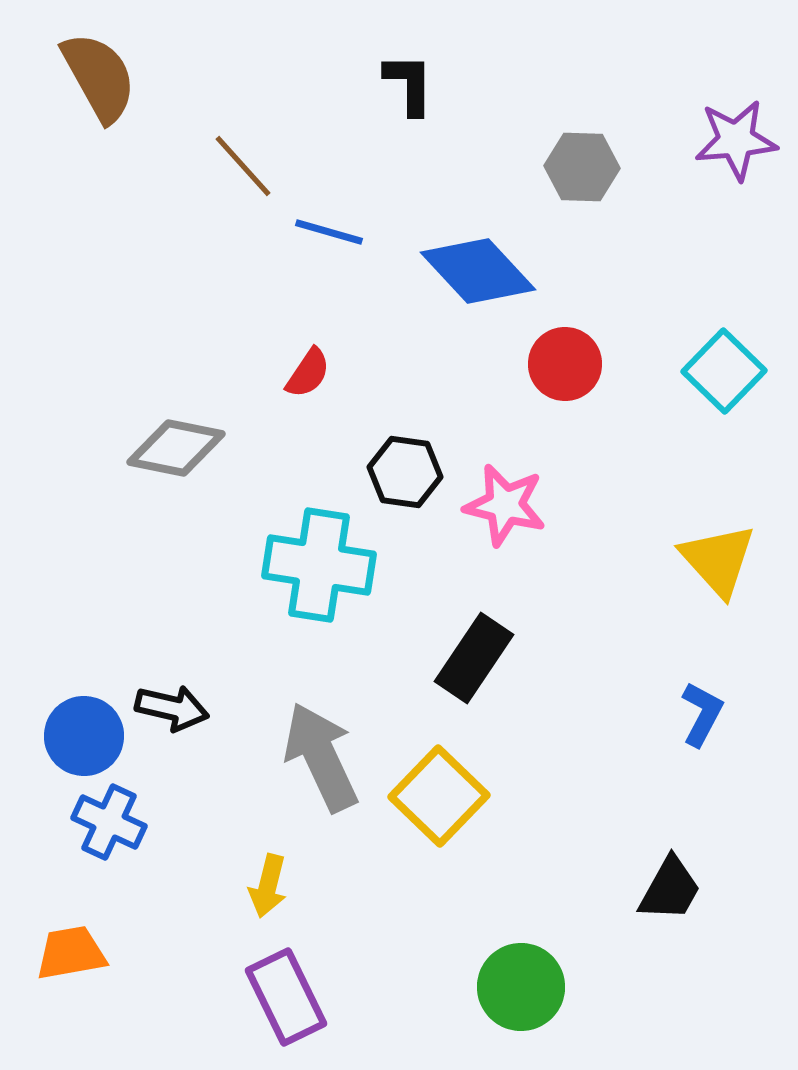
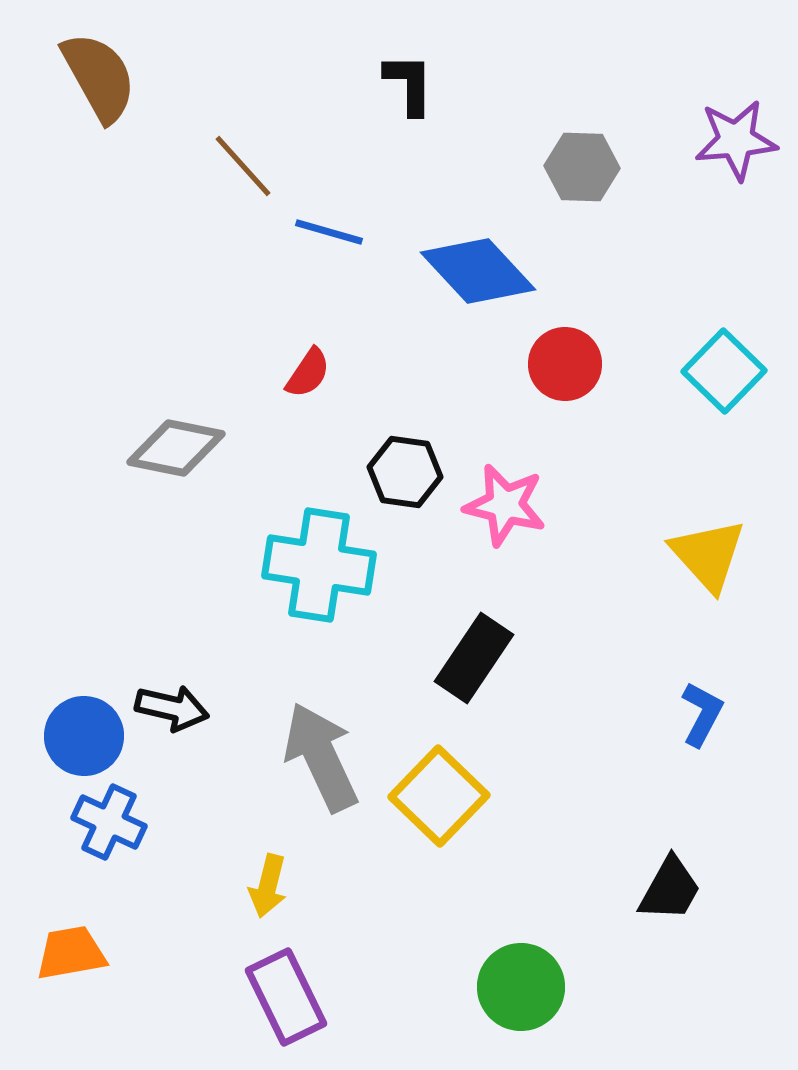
yellow triangle: moved 10 px left, 5 px up
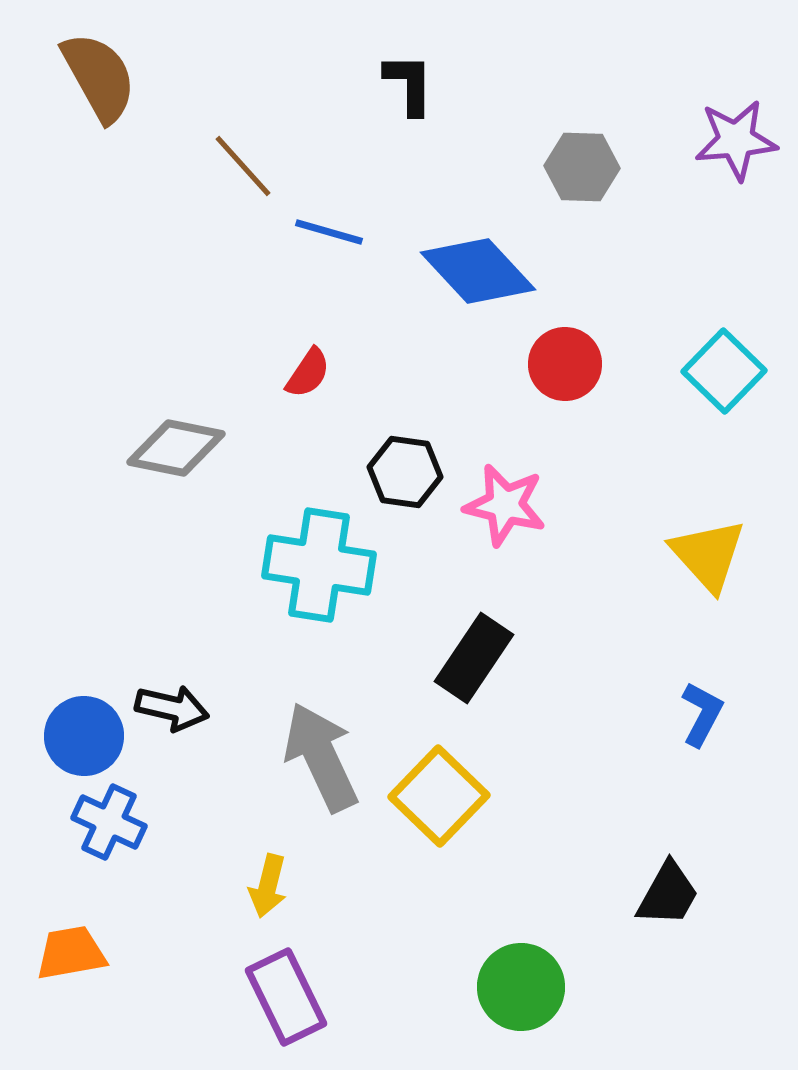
black trapezoid: moved 2 px left, 5 px down
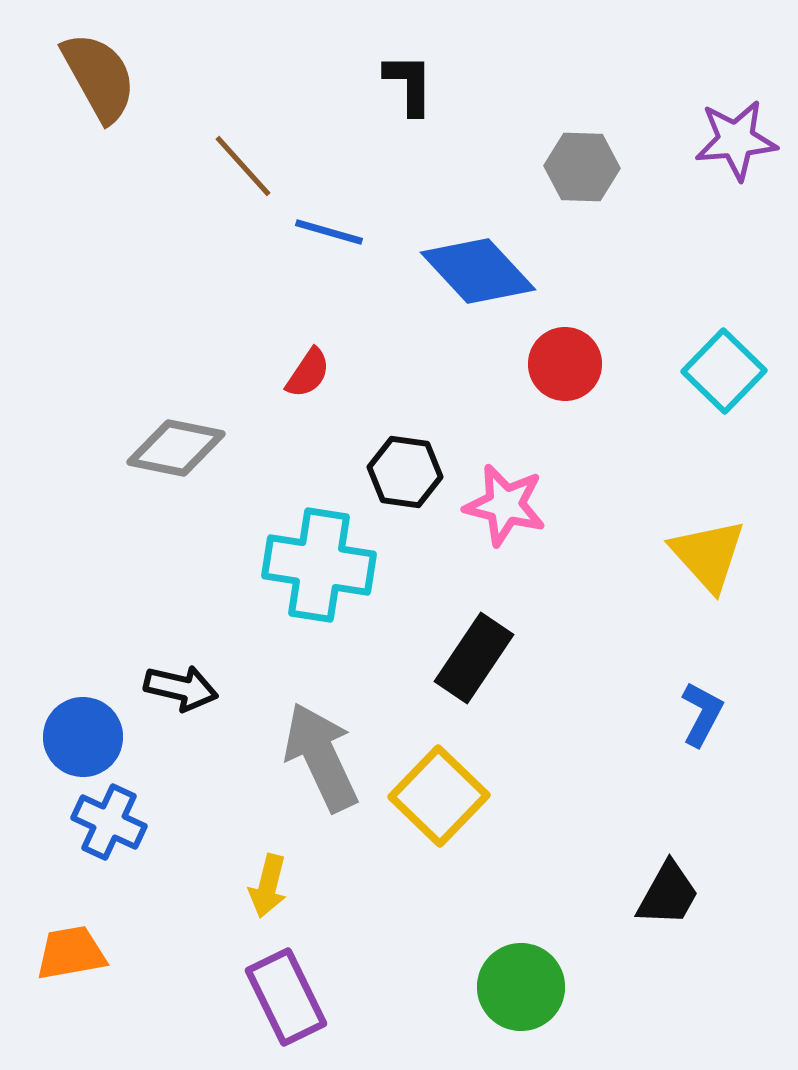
black arrow: moved 9 px right, 20 px up
blue circle: moved 1 px left, 1 px down
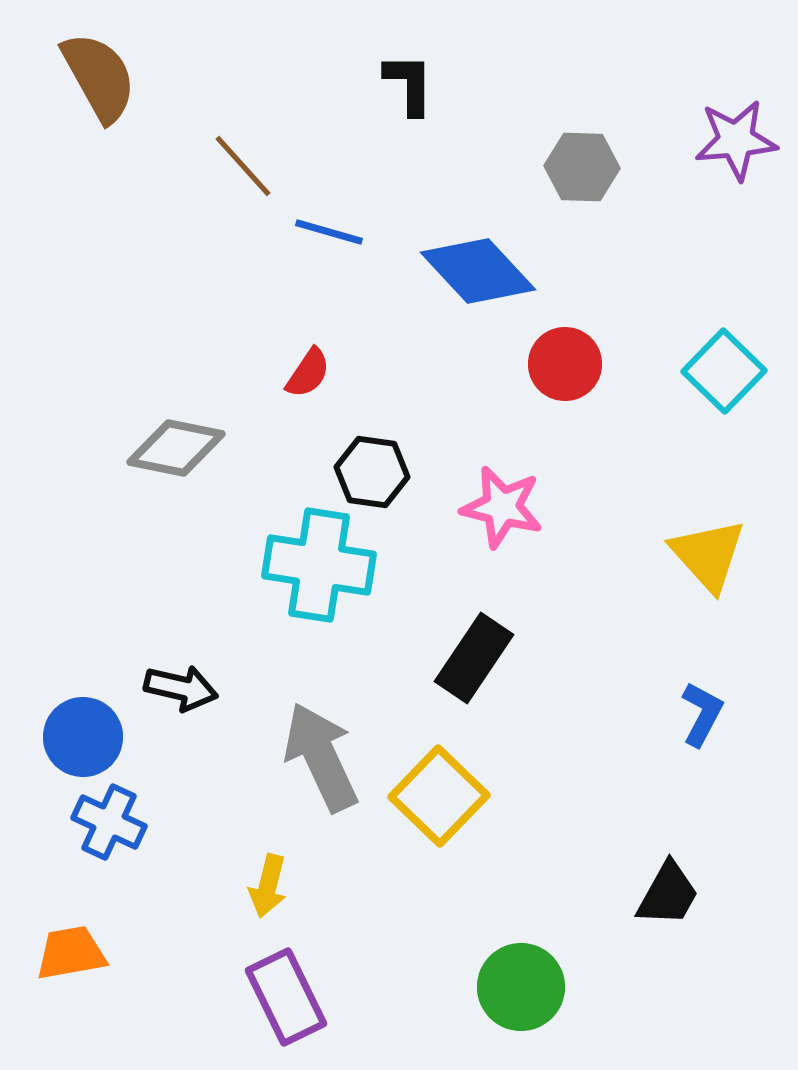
black hexagon: moved 33 px left
pink star: moved 3 px left, 2 px down
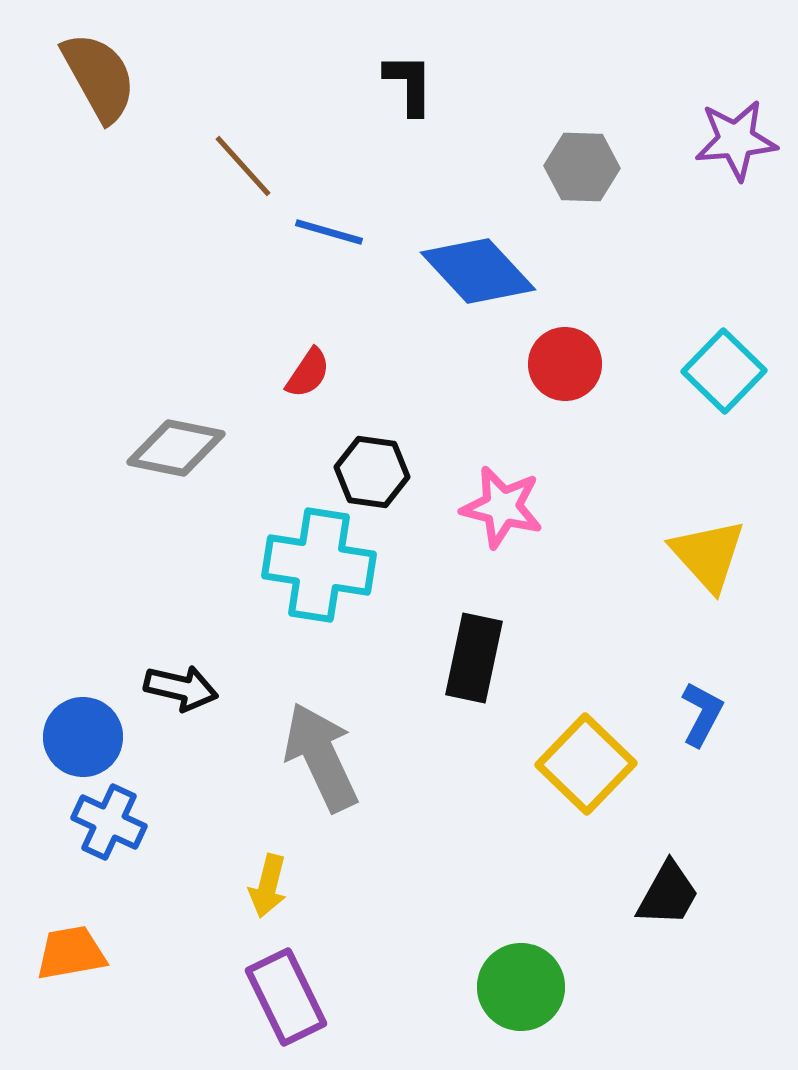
black rectangle: rotated 22 degrees counterclockwise
yellow square: moved 147 px right, 32 px up
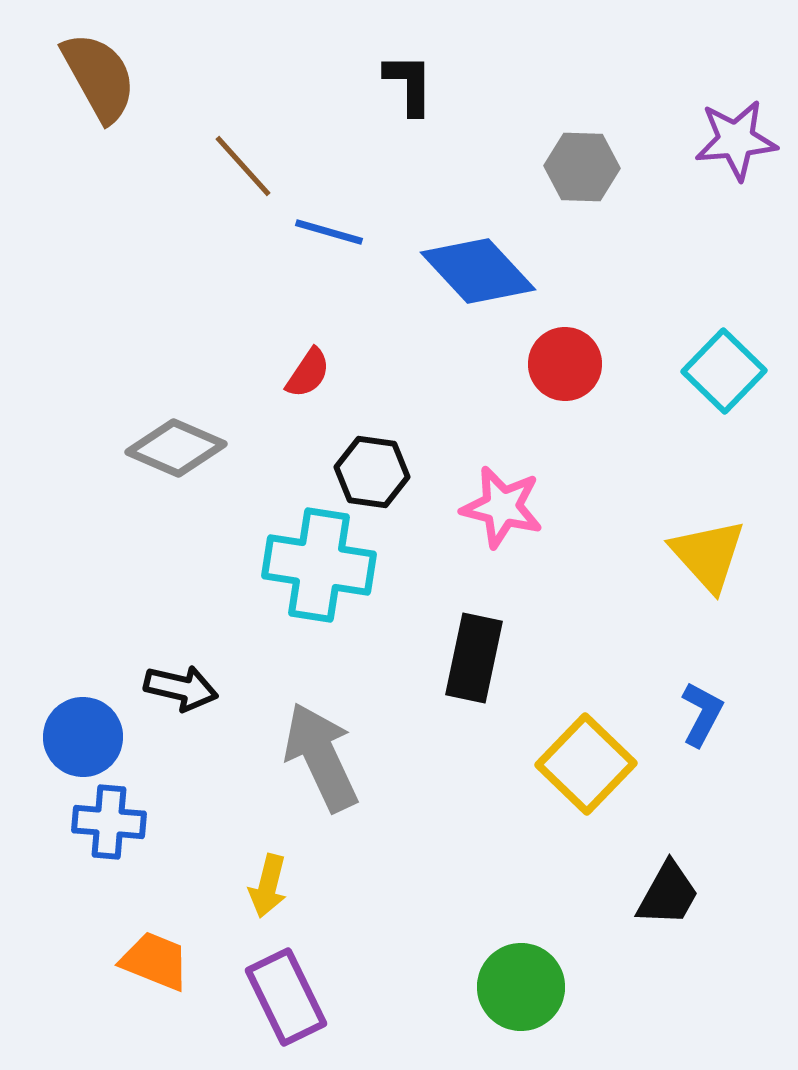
gray diamond: rotated 12 degrees clockwise
blue cross: rotated 20 degrees counterclockwise
orange trapezoid: moved 84 px right, 8 px down; rotated 32 degrees clockwise
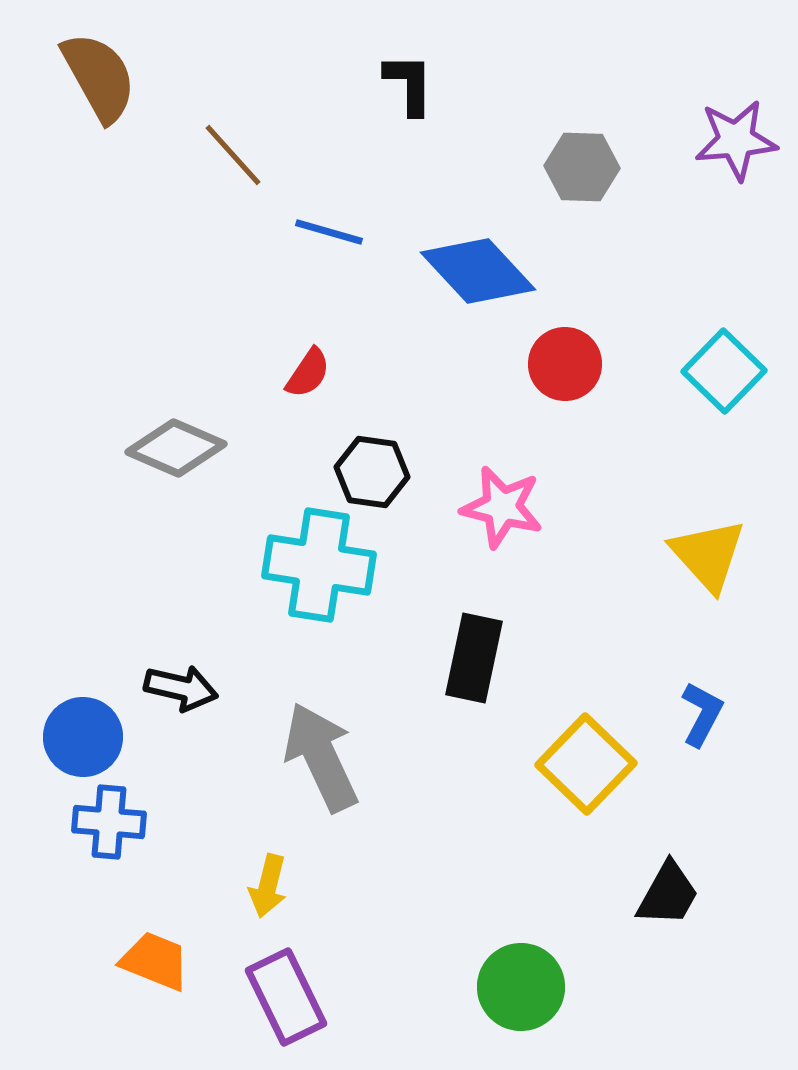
brown line: moved 10 px left, 11 px up
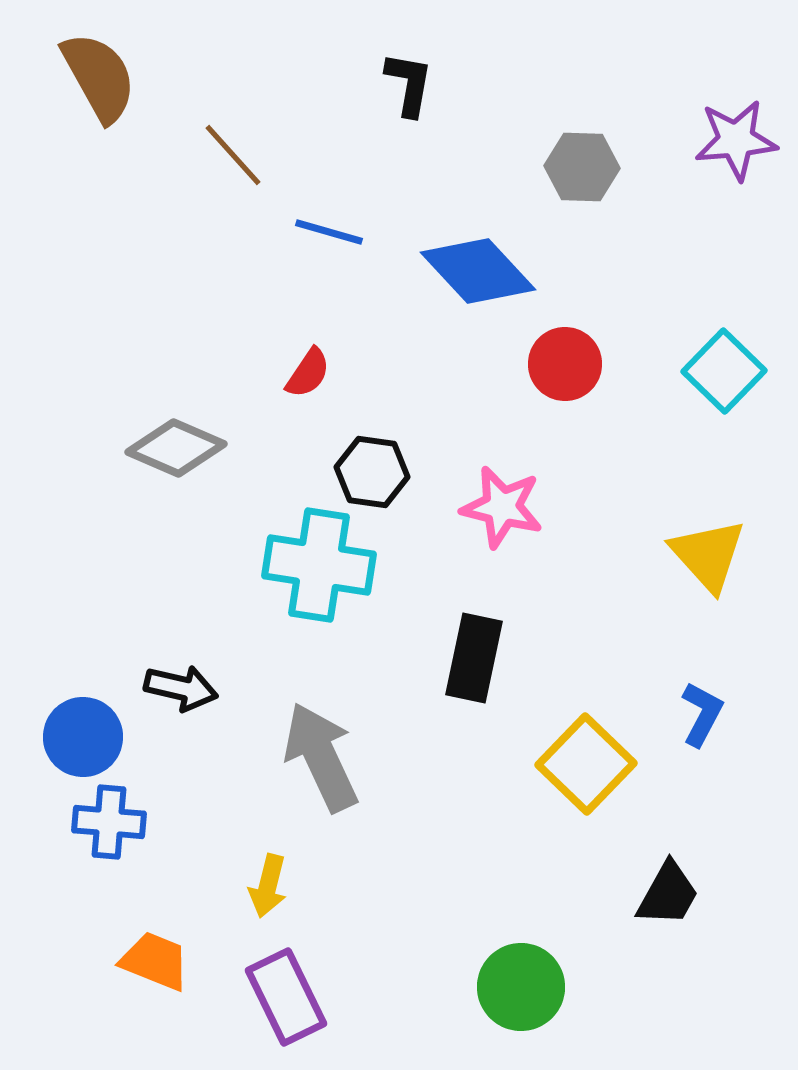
black L-shape: rotated 10 degrees clockwise
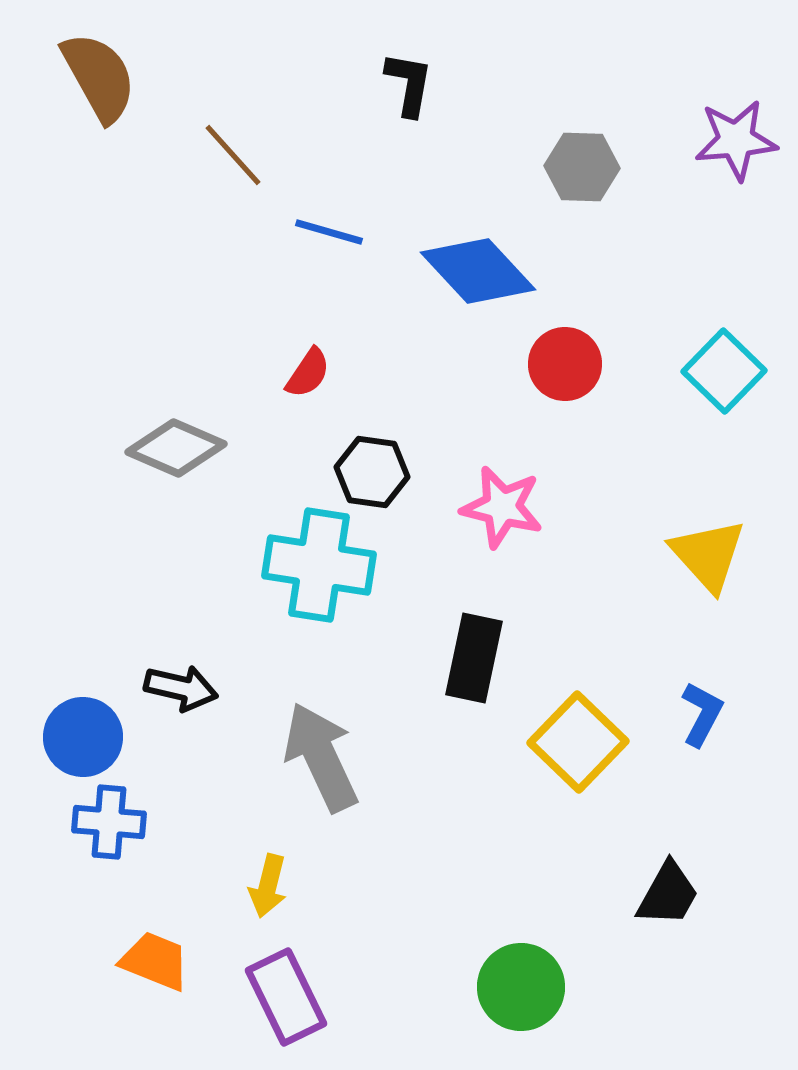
yellow square: moved 8 px left, 22 px up
